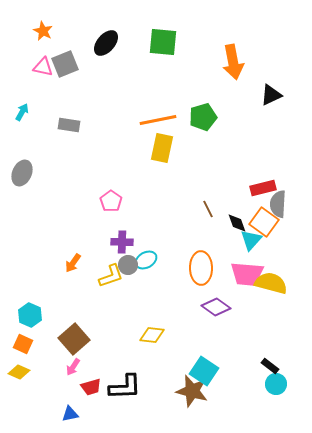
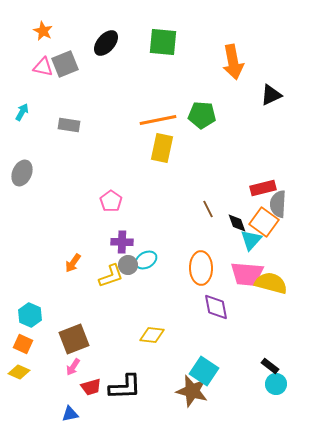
green pentagon at (203, 117): moved 1 px left, 2 px up; rotated 20 degrees clockwise
purple diamond at (216, 307): rotated 44 degrees clockwise
brown square at (74, 339): rotated 20 degrees clockwise
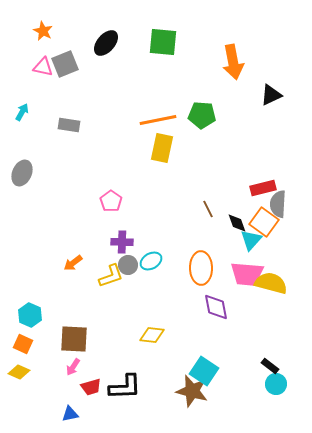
cyan ellipse at (146, 260): moved 5 px right, 1 px down
orange arrow at (73, 263): rotated 18 degrees clockwise
brown square at (74, 339): rotated 24 degrees clockwise
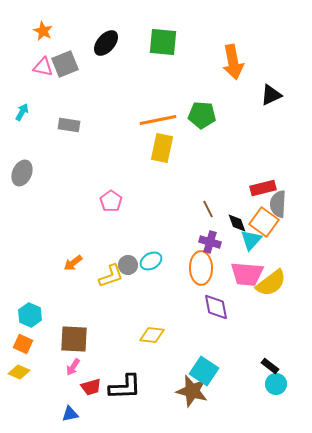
purple cross at (122, 242): moved 88 px right; rotated 15 degrees clockwise
yellow semicircle at (271, 283): rotated 128 degrees clockwise
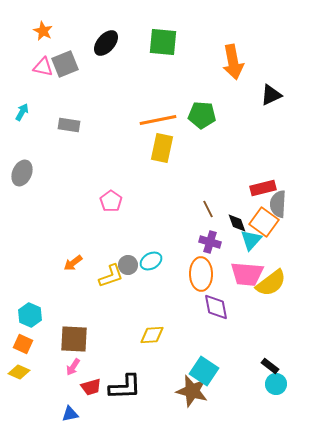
orange ellipse at (201, 268): moved 6 px down
yellow diamond at (152, 335): rotated 10 degrees counterclockwise
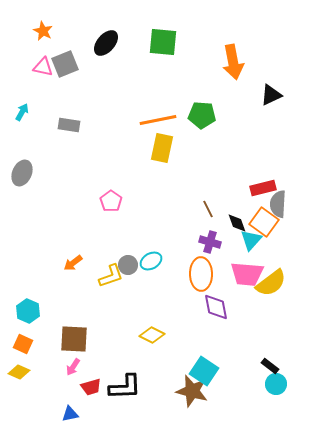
cyan hexagon at (30, 315): moved 2 px left, 4 px up
yellow diamond at (152, 335): rotated 30 degrees clockwise
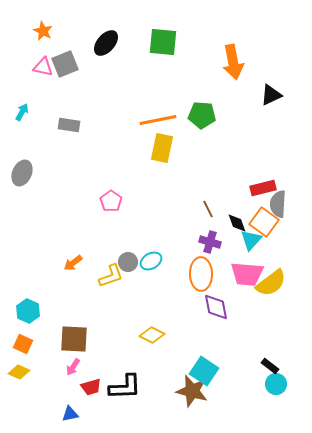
gray circle at (128, 265): moved 3 px up
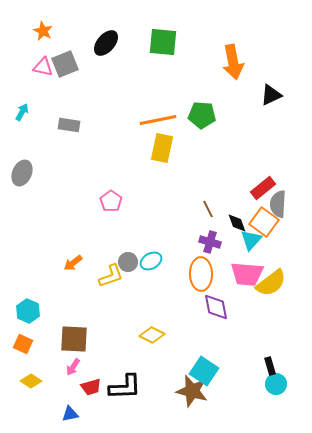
red rectangle at (263, 188): rotated 25 degrees counterclockwise
black rectangle at (270, 366): rotated 36 degrees clockwise
yellow diamond at (19, 372): moved 12 px right, 9 px down; rotated 10 degrees clockwise
